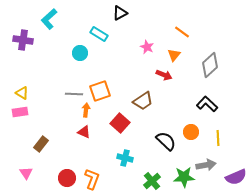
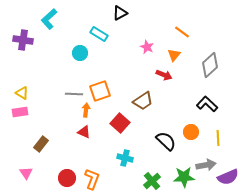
purple semicircle: moved 8 px left
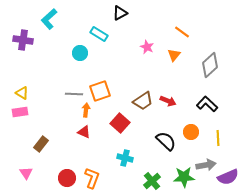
red arrow: moved 4 px right, 26 px down
orange L-shape: moved 1 px up
